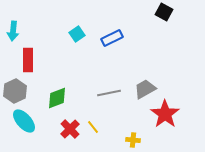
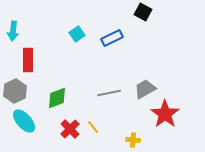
black square: moved 21 px left
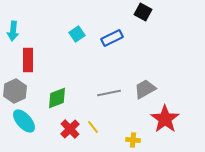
red star: moved 5 px down
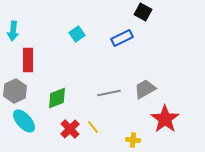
blue rectangle: moved 10 px right
